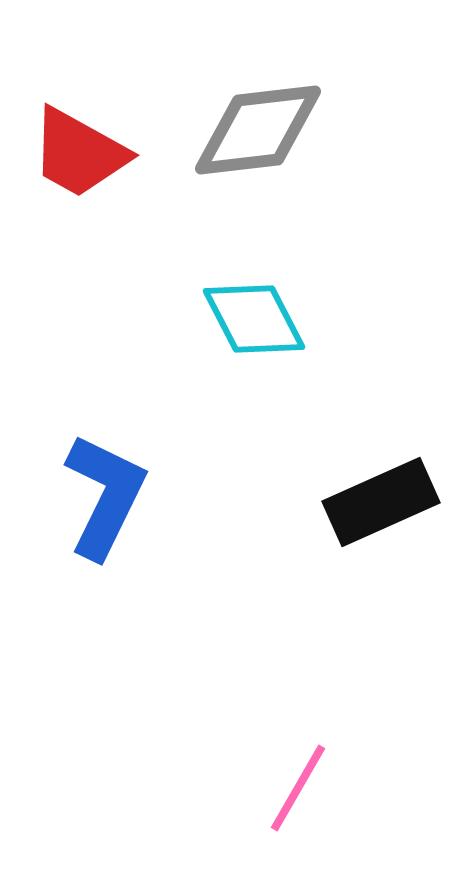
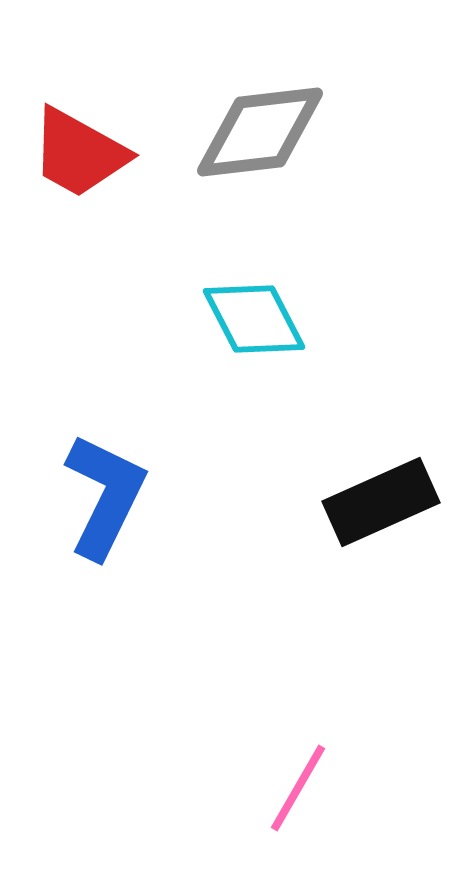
gray diamond: moved 2 px right, 2 px down
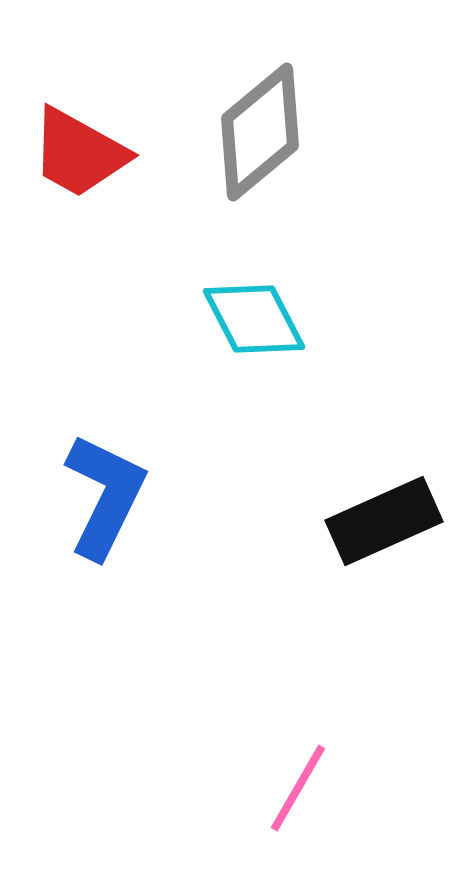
gray diamond: rotated 33 degrees counterclockwise
black rectangle: moved 3 px right, 19 px down
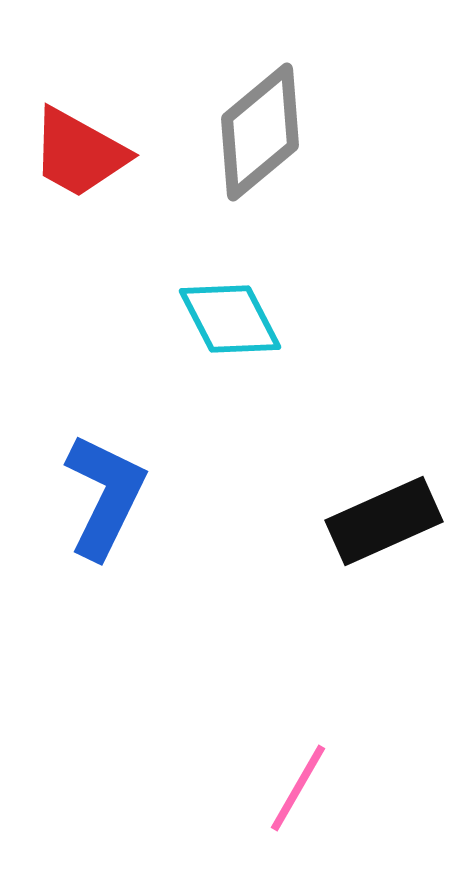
cyan diamond: moved 24 px left
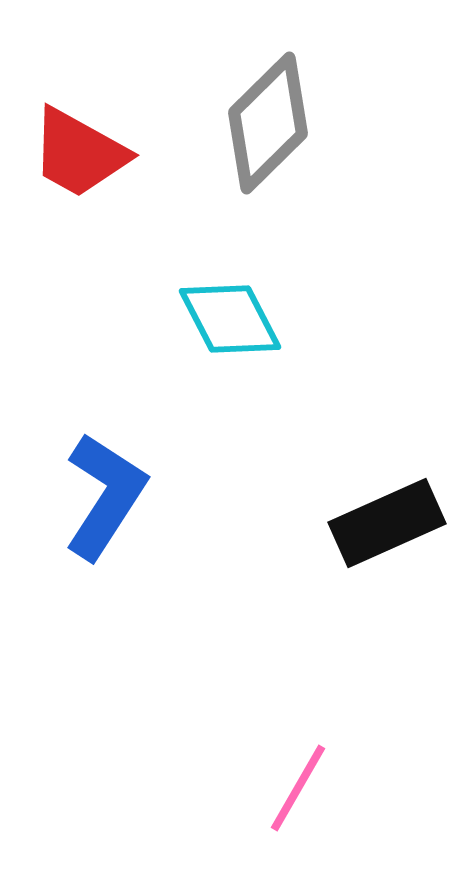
gray diamond: moved 8 px right, 9 px up; rotated 5 degrees counterclockwise
blue L-shape: rotated 7 degrees clockwise
black rectangle: moved 3 px right, 2 px down
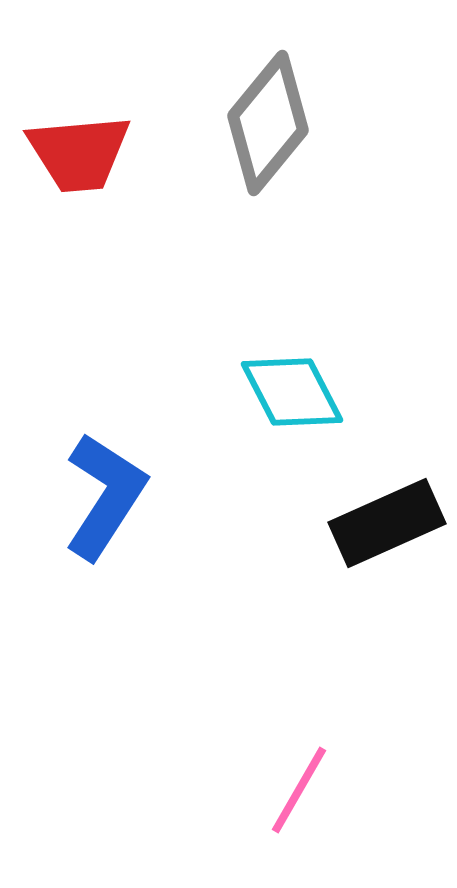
gray diamond: rotated 6 degrees counterclockwise
red trapezoid: rotated 34 degrees counterclockwise
cyan diamond: moved 62 px right, 73 px down
pink line: moved 1 px right, 2 px down
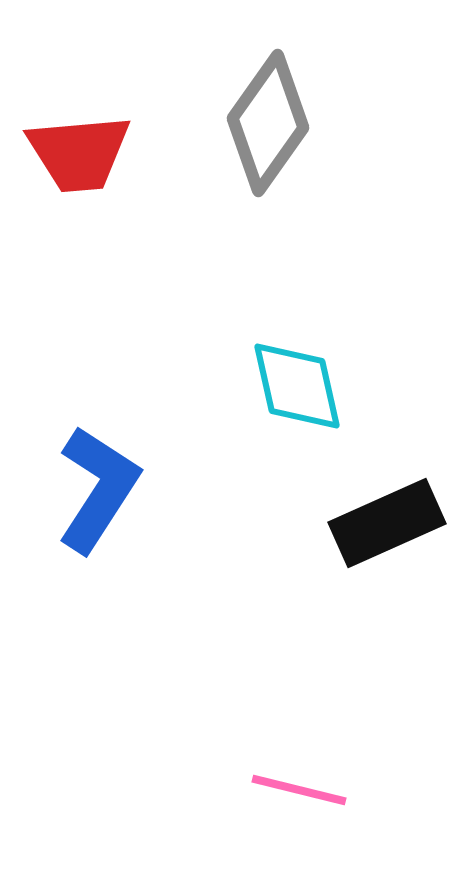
gray diamond: rotated 4 degrees counterclockwise
cyan diamond: moved 5 px right, 6 px up; rotated 15 degrees clockwise
blue L-shape: moved 7 px left, 7 px up
pink line: rotated 74 degrees clockwise
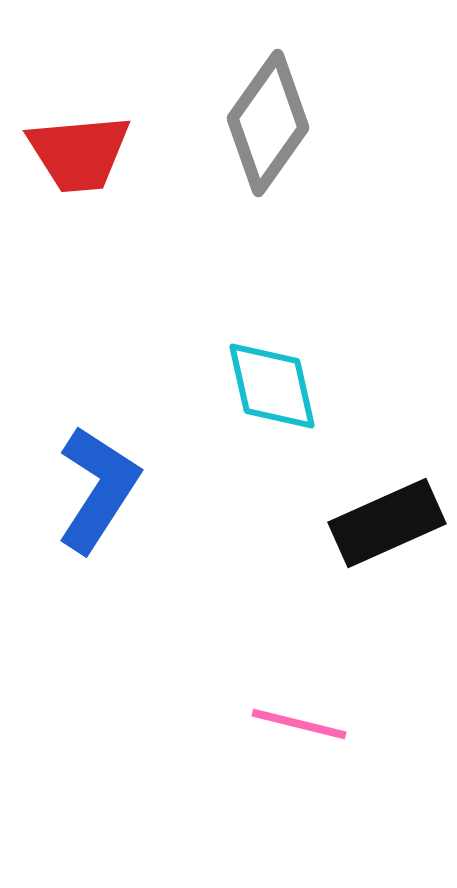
cyan diamond: moved 25 px left
pink line: moved 66 px up
